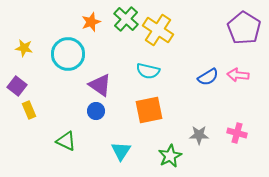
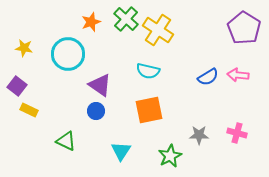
yellow rectangle: rotated 42 degrees counterclockwise
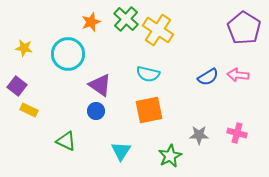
cyan semicircle: moved 3 px down
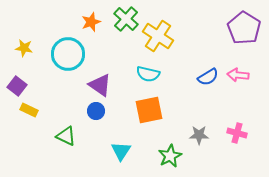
yellow cross: moved 6 px down
green triangle: moved 5 px up
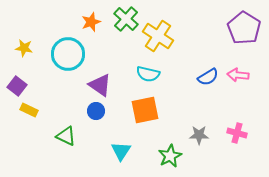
orange square: moved 4 px left
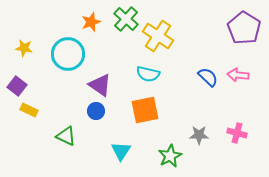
blue semicircle: rotated 105 degrees counterclockwise
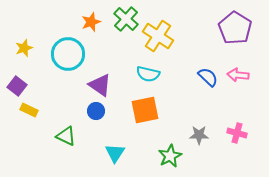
purple pentagon: moved 9 px left
yellow star: rotated 30 degrees counterclockwise
cyan triangle: moved 6 px left, 2 px down
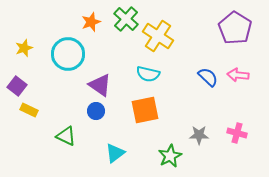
cyan triangle: rotated 20 degrees clockwise
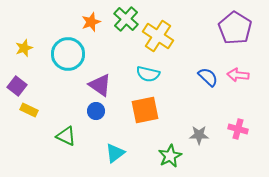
pink cross: moved 1 px right, 4 px up
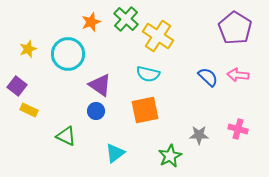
yellow star: moved 4 px right, 1 px down
